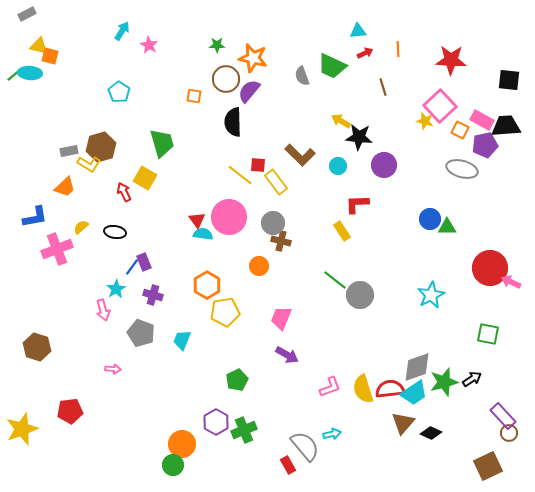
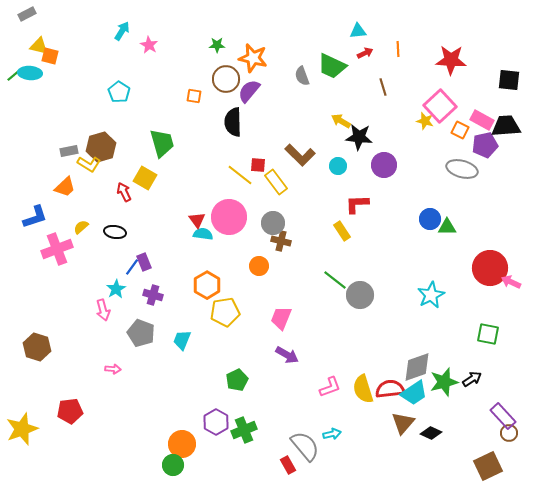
blue L-shape at (35, 217): rotated 8 degrees counterclockwise
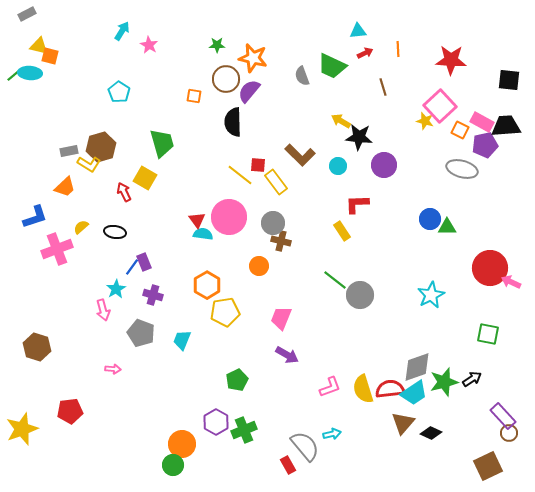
pink rectangle at (482, 120): moved 2 px down
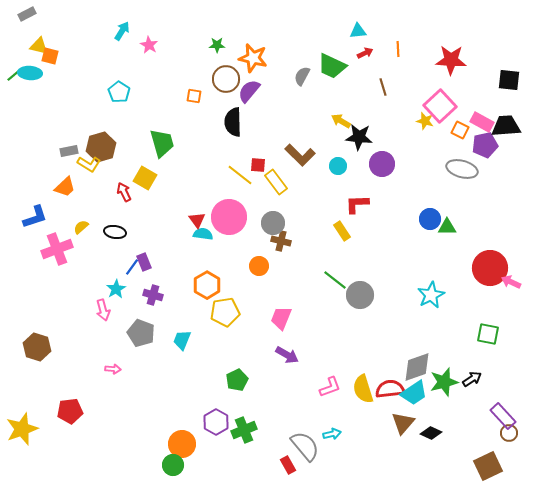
gray semicircle at (302, 76): rotated 48 degrees clockwise
purple circle at (384, 165): moved 2 px left, 1 px up
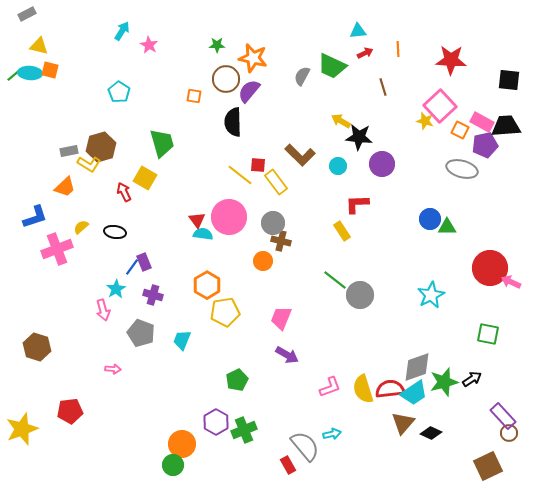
orange square at (50, 56): moved 14 px down
orange circle at (259, 266): moved 4 px right, 5 px up
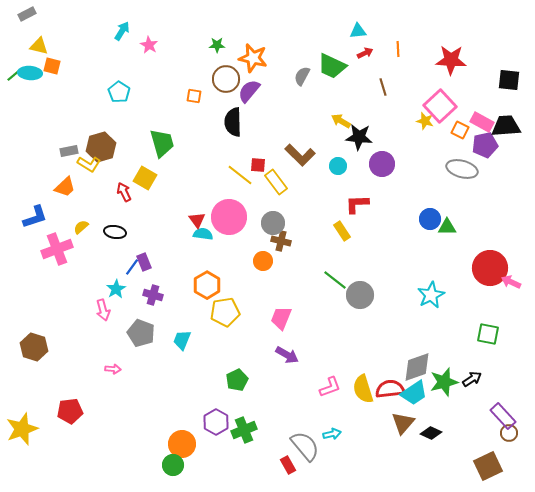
orange square at (50, 70): moved 2 px right, 4 px up
brown hexagon at (37, 347): moved 3 px left
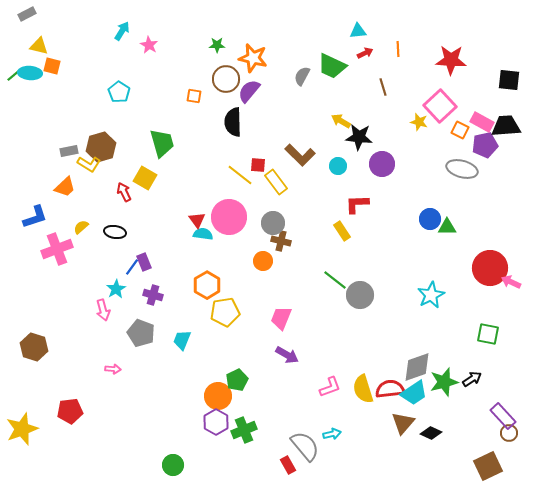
yellow star at (425, 121): moved 6 px left, 1 px down
orange circle at (182, 444): moved 36 px right, 48 px up
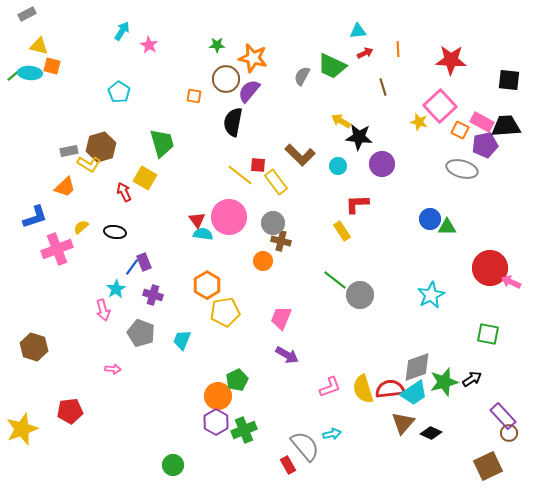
black semicircle at (233, 122): rotated 12 degrees clockwise
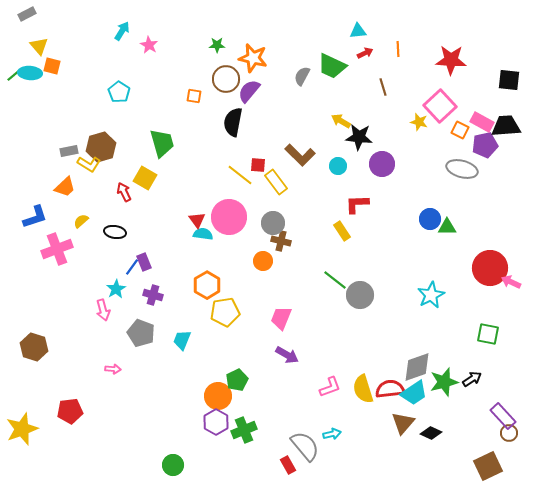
yellow triangle at (39, 46): rotated 36 degrees clockwise
yellow semicircle at (81, 227): moved 6 px up
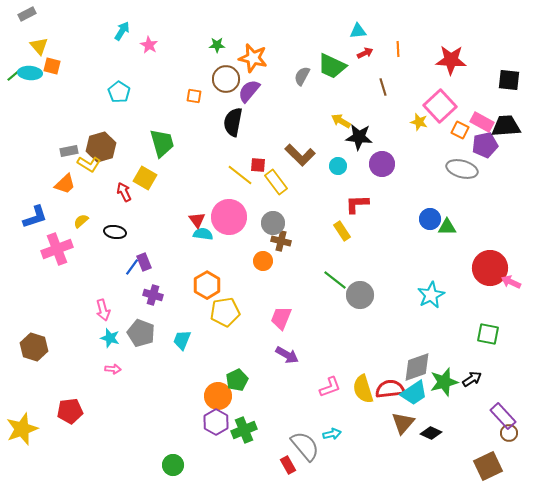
orange trapezoid at (65, 187): moved 3 px up
cyan star at (116, 289): moved 6 px left, 49 px down; rotated 24 degrees counterclockwise
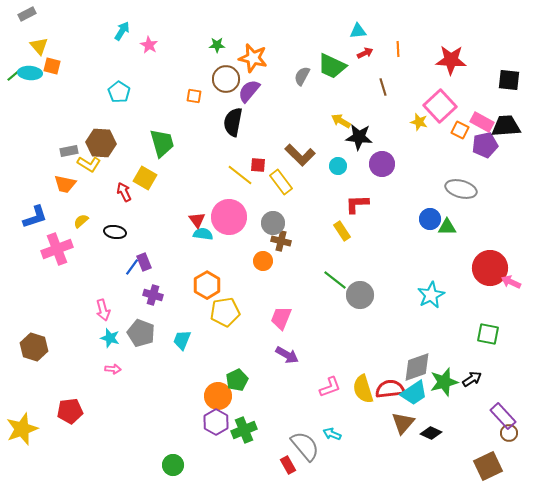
brown hexagon at (101, 147): moved 4 px up; rotated 20 degrees clockwise
gray ellipse at (462, 169): moved 1 px left, 20 px down
yellow rectangle at (276, 182): moved 5 px right
orange trapezoid at (65, 184): rotated 55 degrees clockwise
cyan arrow at (332, 434): rotated 144 degrees counterclockwise
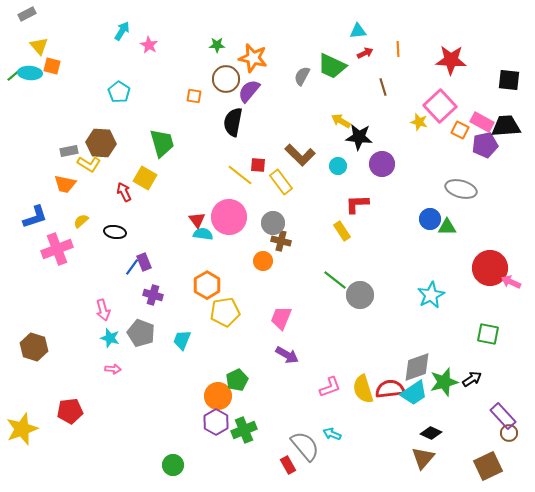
brown triangle at (403, 423): moved 20 px right, 35 px down
